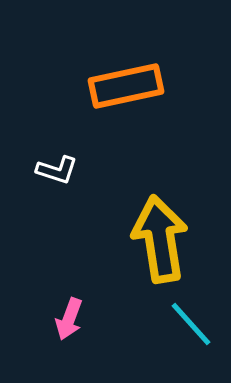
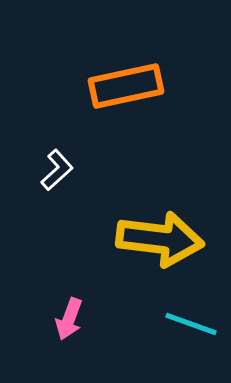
white L-shape: rotated 60 degrees counterclockwise
yellow arrow: rotated 106 degrees clockwise
cyan line: rotated 28 degrees counterclockwise
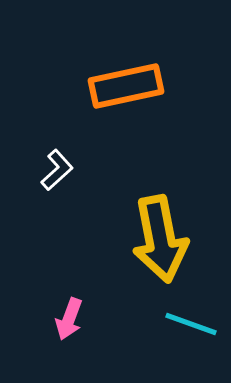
yellow arrow: rotated 72 degrees clockwise
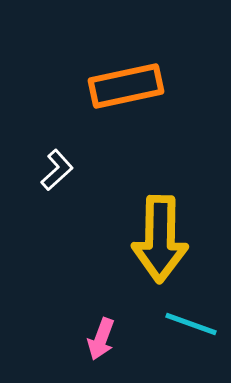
yellow arrow: rotated 12 degrees clockwise
pink arrow: moved 32 px right, 20 px down
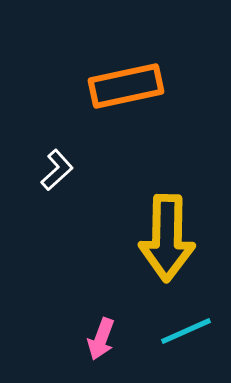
yellow arrow: moved 7 px right, 1 px up
cyan line: moved 5 px left, 7 px down; rotated 44 degrees counterclockwise
